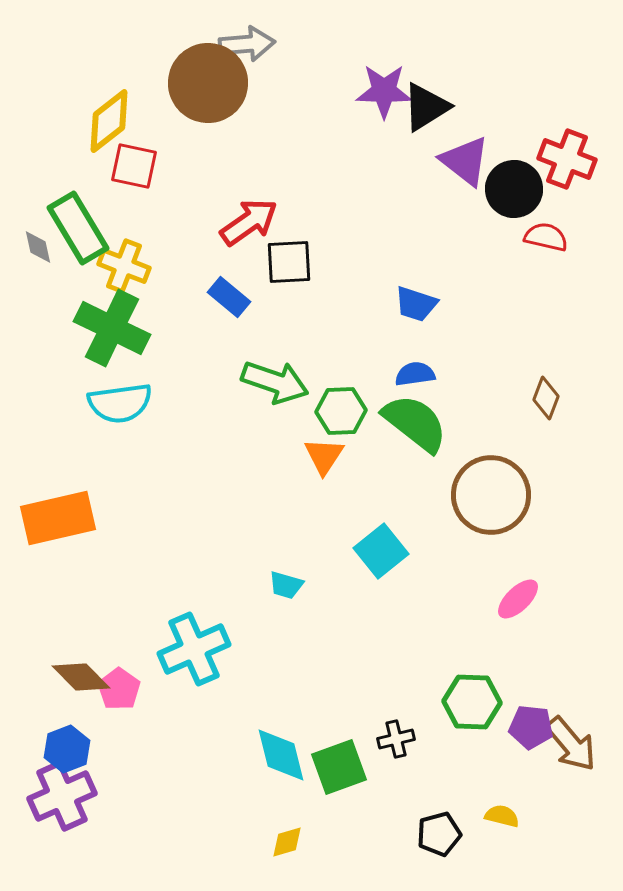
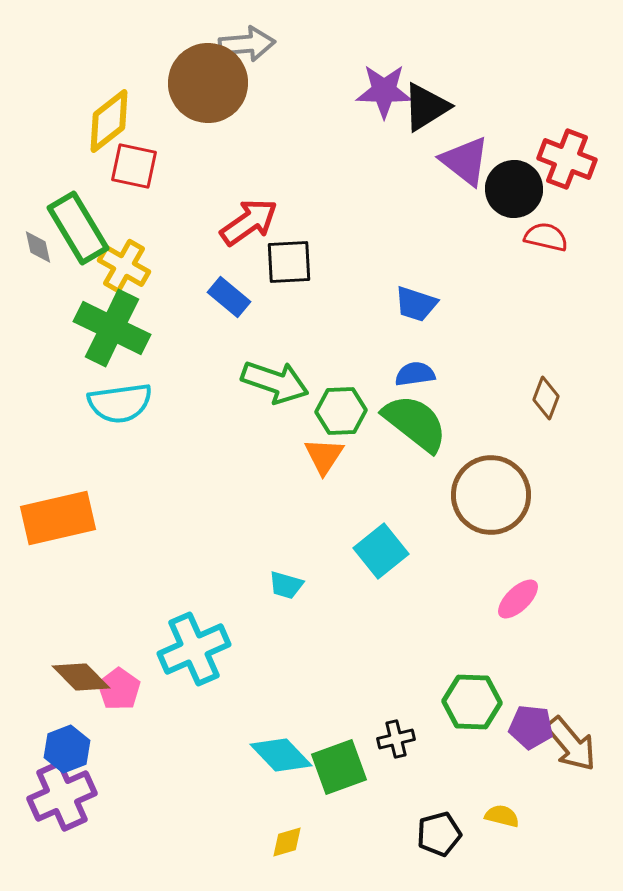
yellow cross at (124, 266): rotated 9 degrees clockwise
cyan diamond at (281, 755): rotated 30 degrees counterclockwise
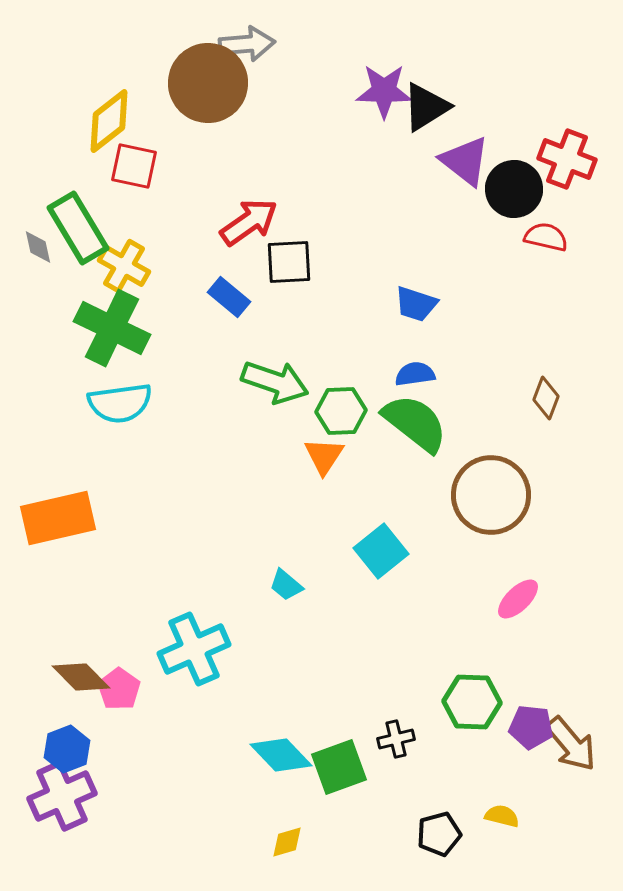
cyan trapezoid at (286, 585): rotated 24 degrees clockwise
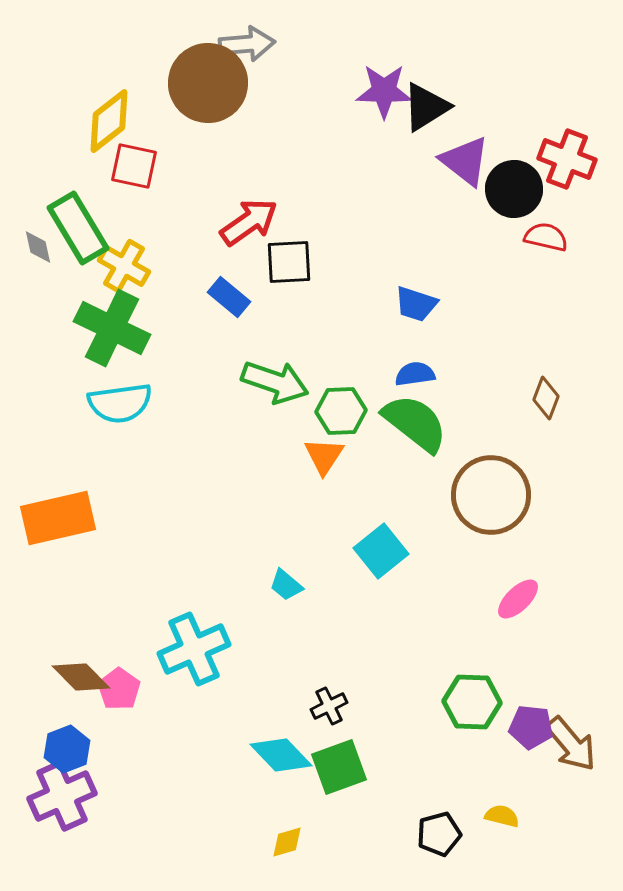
black cross at (396, 739): moved 67 px left, 33 px up; rotated 12 degrees counterclockwise
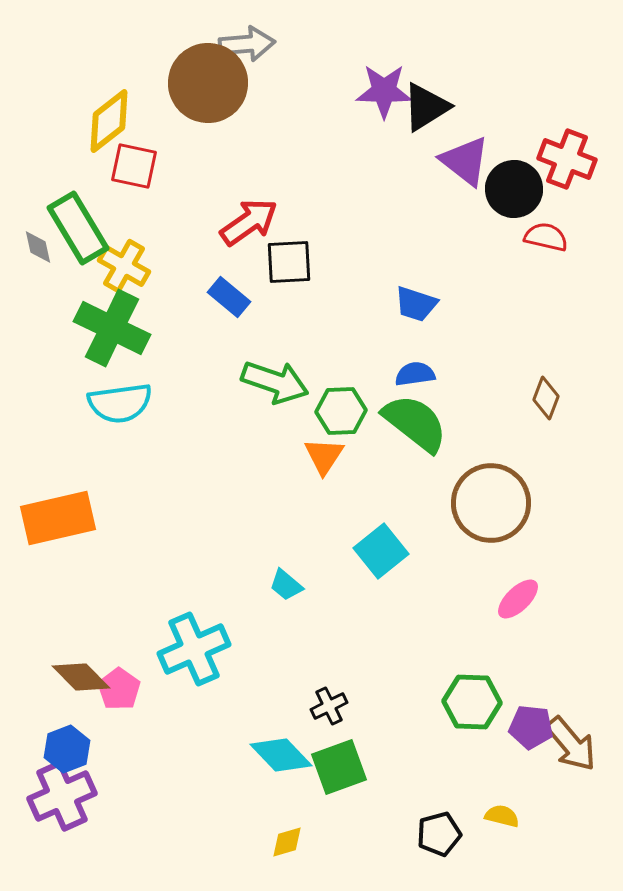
brown circle at (491, 495): moved 8 px down
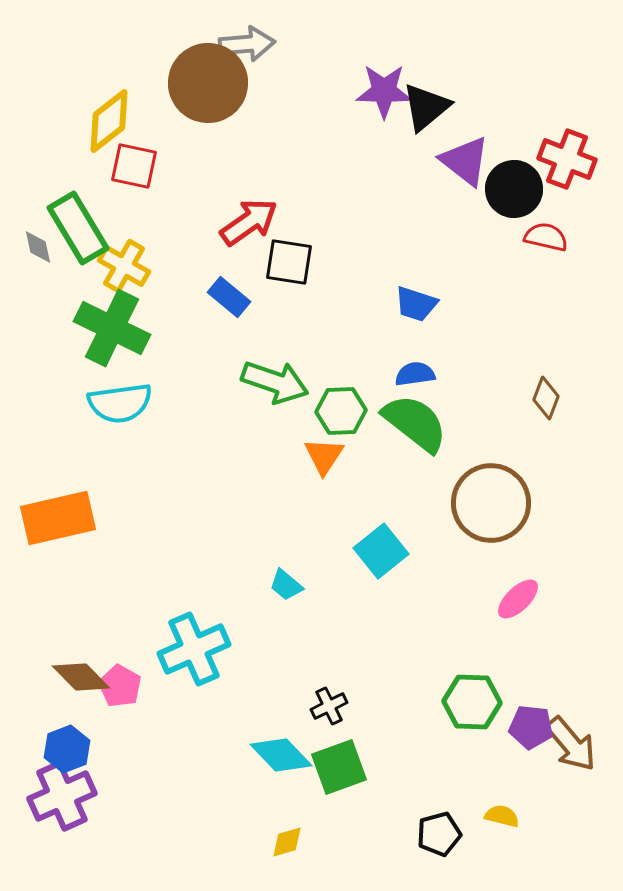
black triangle at (426, 107): rotated 8 degrees counterclockwise
black square at (289, 262): rotated 12 degrees clockwise
pink pentagon at (119, 689): moved 1 px right, 3 px up; rotated 6 degrees counterclockwise
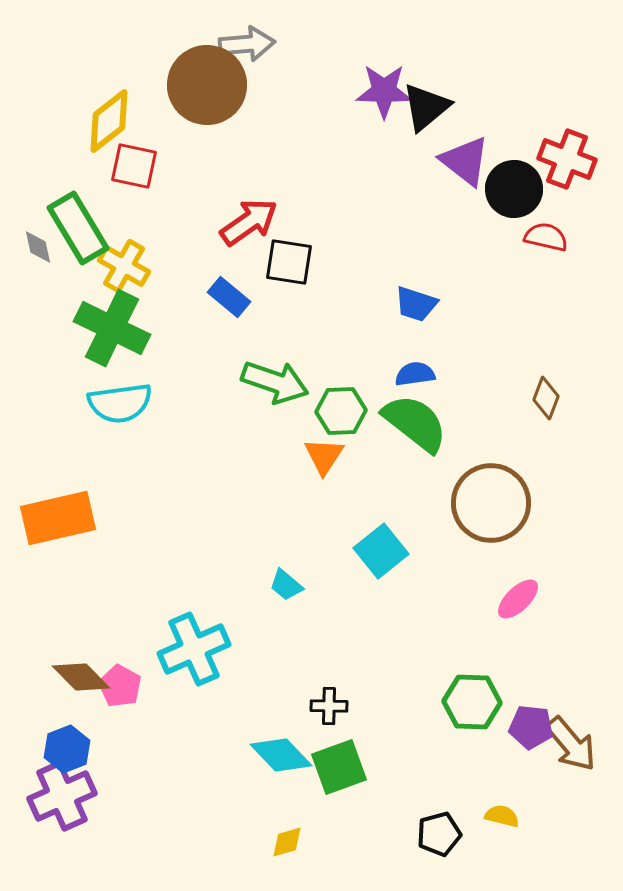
brown circle at (208, 83): moved 1 px left, 2 px down
black cross at (329, 706): rotated 27 degrees clockwise
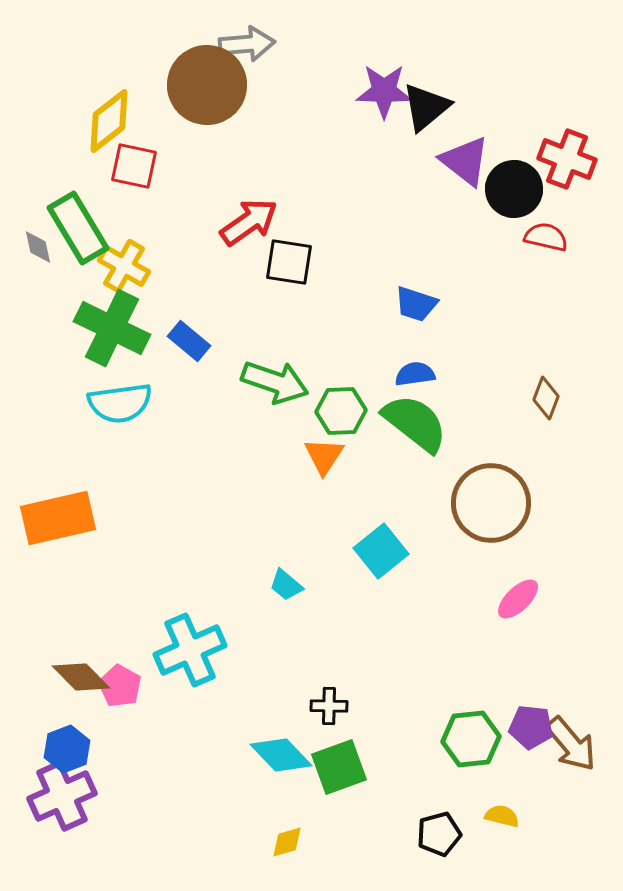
blue rectangle at (229, 297): moved 40 px left, 44 px down
cyan cross at (194, 649): moved 4 px left, 1 px down
green hexagon at (472, 702): moved 1 px left, 37 px down; rotated 8 degrees counterclockwise
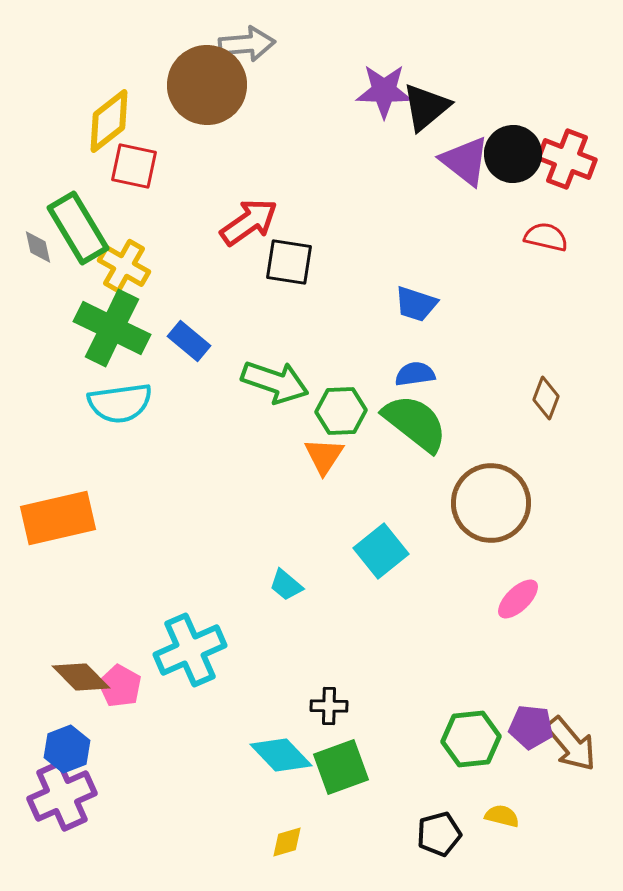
black circle at (514, 189): moved 1 px left, 35 px up
green square at (339, 767): moved 2 px right
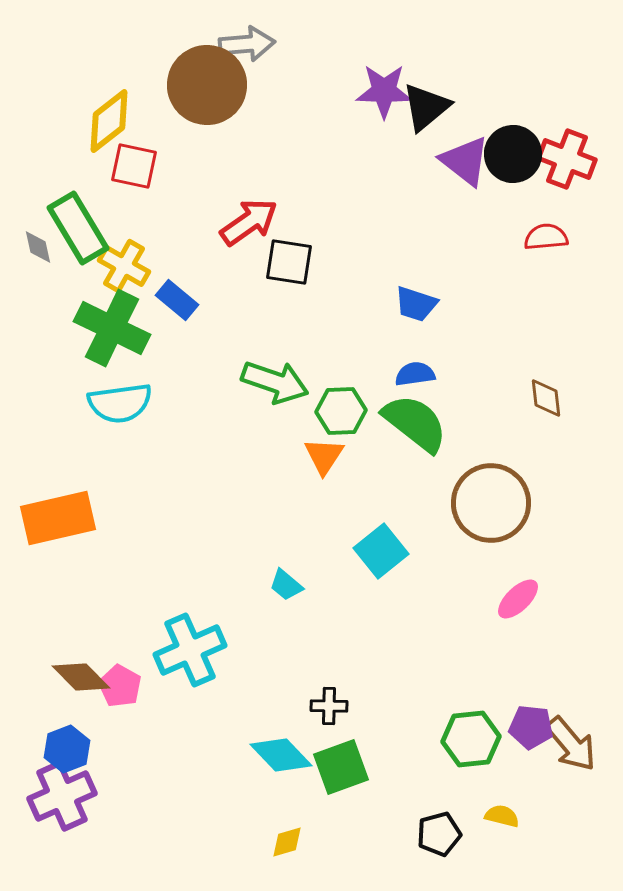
red semicircle at (546, 237): rotated 18 degrees counterclockwise
blue rectangle at (189, 341): moved 12 px left, 41 px up
brown diamond at (546, 398): rotated 27 degrees counterclockwise
